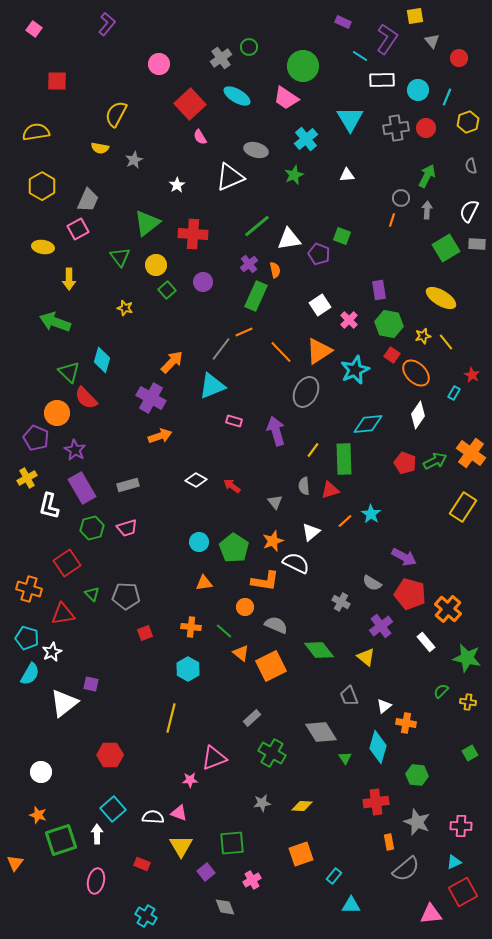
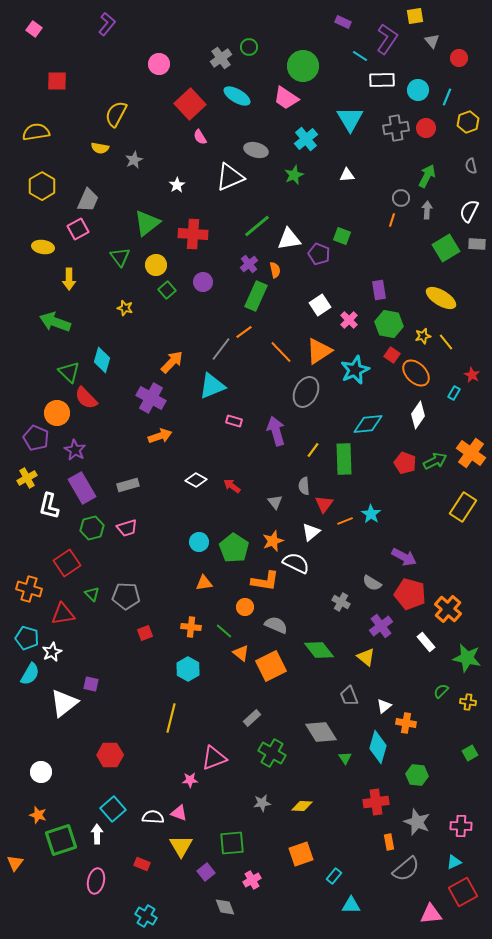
orange line at (244, 332): rotated 12 degrees counterclockwise
red triangle at (330, 490): moved 6 px left, 14 px down; rotated 36 degrees counterclockwise
orange line at (345, 521): rotated 21 degrees clockwise
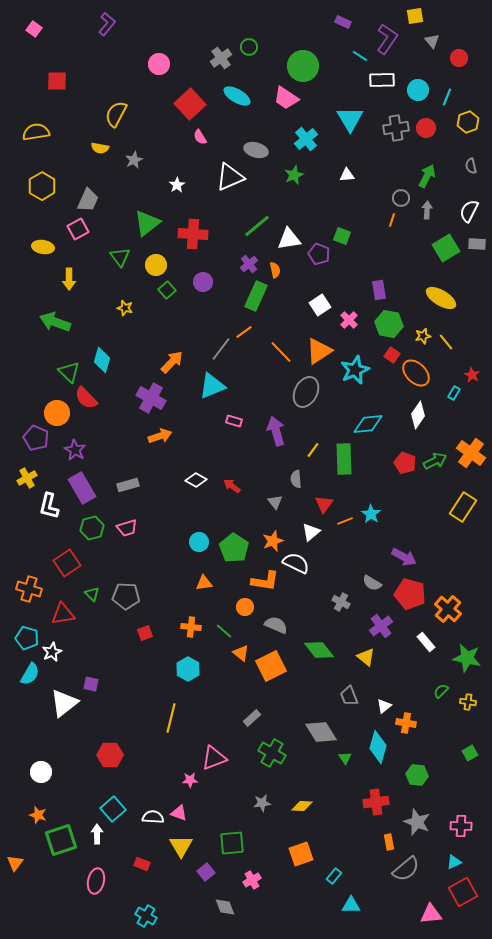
gray semicircle at (304, 486): moved 8 px left, 7 px up
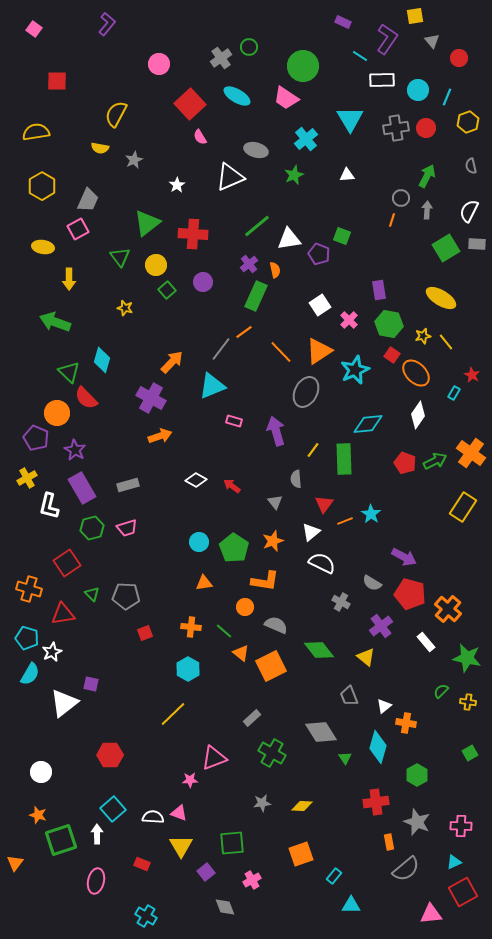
white semicircle at (296, 563): moved 26 px right
yellow line at (171, 718): moved 2 px right, 4 px up; rotated 32 degrees clockwise
green hexagon at (417, 775): rotated 25 degrees clockwise
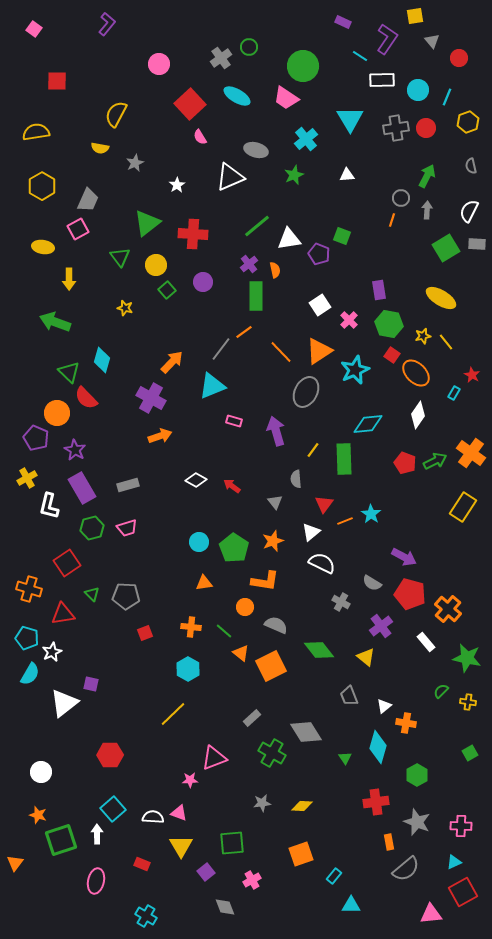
gray star at (134, 160): moved 1 px right, 3 px down
green rectangle at (256, 296): rotated 24 degrees counterclockwise
gray diamond at (321, 732): moved 15 px left
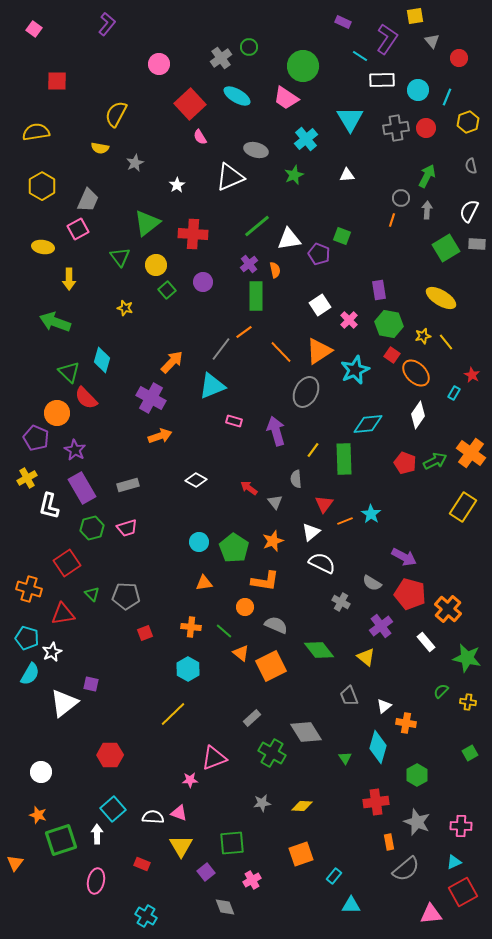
red arrow at (232, 486): moved 17 px right, 2 px down
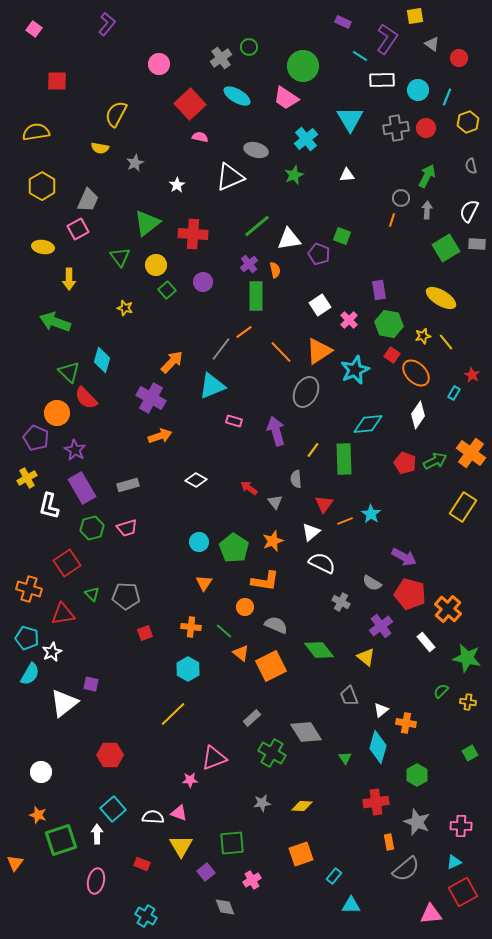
gray triangle at (432, 41): moved 3 px down; rotated 14 degrees counterclockwise
pink semicircle at (200, 137): rotated 133 degrees clockwise
orange triangle at (204, 583): rotated 48 degrees counterclockwise
white triangle at (384, 706): moved 3 px left, 4 px down
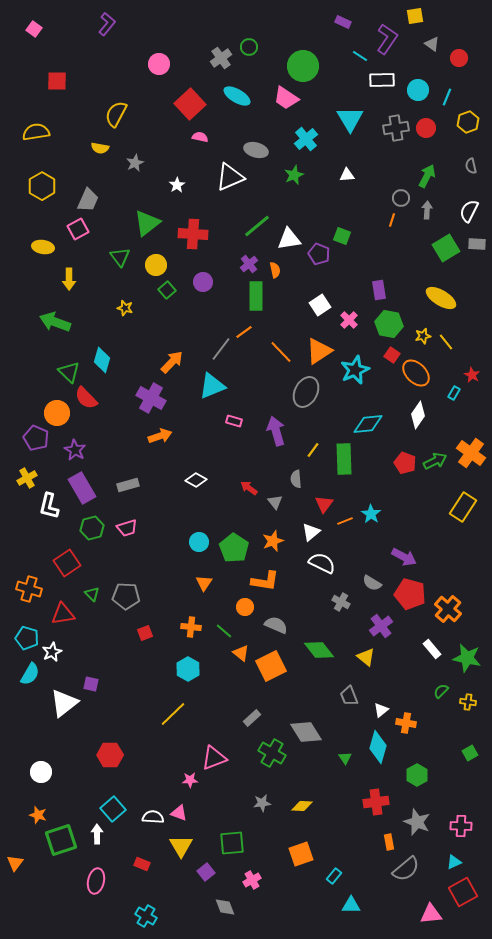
white rectangle at (426, 642): moved 6 px right, 7 px down
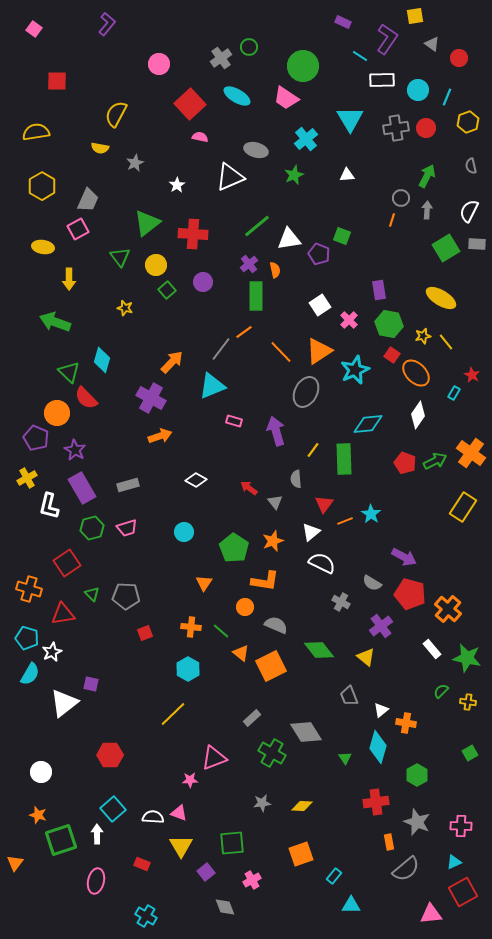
cyan circle at (199, 542): moved 15 px left, 10 px up
green line at (224, 631): moved 3 px left
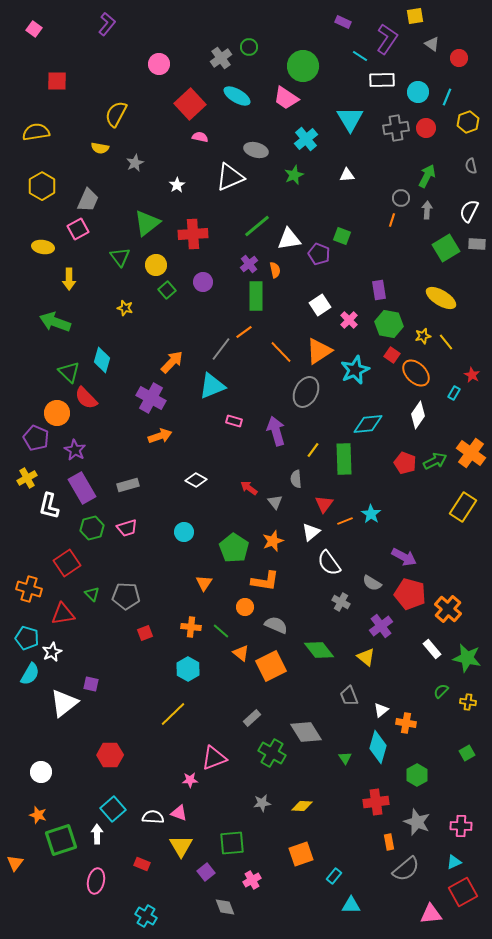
cyan circle at (418, 90): moved 2 px down
red cross at (193, 234): rotated 8 degrees counterclockwise
white semicircle at (322, 563): moved 7 px right; rotated 152 degrees counterclockwise
green square at (470, 753): moved 3 px left
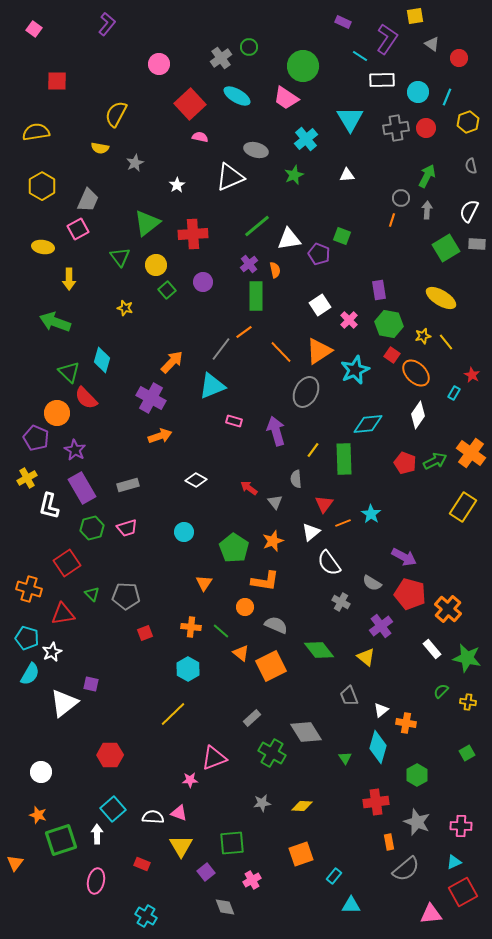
orange line at (345, 521): moved 2 px left, 2 px down
